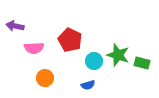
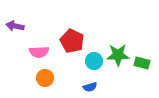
red pentagon: moved 2 px right, 1 px down
pink semicircle: moved 5 px right, 4 px down
green star: rotated 20 degrees counterclockwise
blue semicircle: moved 2 px right, 2 px down
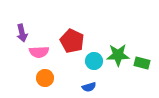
purple arrow: moved 7 px right, 7 px down; rotated 114 degrees counterclockwise
blue semicircle: moved 1 px left
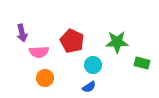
green star: moved 1 px left, 13 px up
cyan circle: moved 1 px left, 4 px down
blue semicircle: rotated 16 degrees counterclockwise
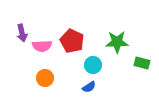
pink semicircle: moved 3 px right, 6 px up
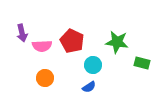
green star: rotated 10 degrees clockwise
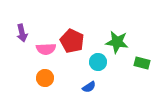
pink semicircle: moved 4 px right, 3 px down
cyan circle: moved 5 px right, 3 px up
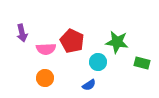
blue semicircle: moved 2 px up
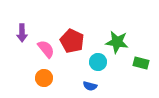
purple arrow: rotated 12 degrees clockwise
pink semicircle: rotated 126 degrees counterclockwise
green rectangle: moved 1 px left
orange circle: moved 1 px left
blue semicircle: moved 1 px right, 1 px down; rotated 48 degrees clockwise
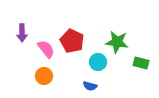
orange circle: moved 2 px up
